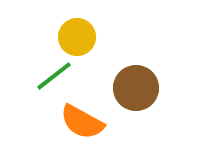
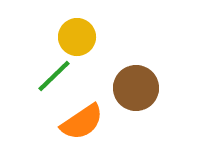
green line: rotated 6 degrees counterclockwise
orange semicircle: rotated 63 degrees counterclockwise
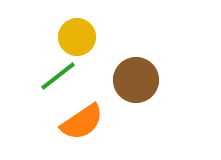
green line: moved 4 px right; rotated 6 degrees clockwise
brown circle: moved 8 px up
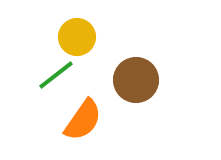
green line: moved 2 px left, 1 px up
orange semicircle: moved 1 px right, 2 px up; rotated 21 degrees counterclockwise
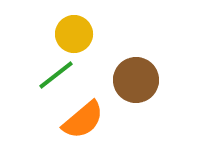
yellow circle: moved 3 px left, 3 px up
orange semicircle: rotated 15 degrees clockwise
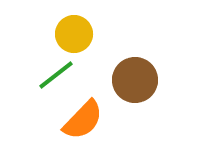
brown circle: moved 1 px left
orange semicircle: rotated 6 degrees counterclockwise
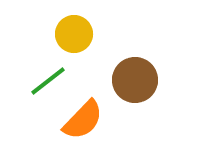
green line: moved 8 px left, 6 px down
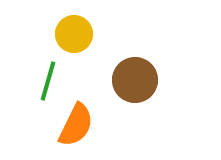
green line: rotated 36 degrees counterclockwise
orange semicircle: moved 7 px left, 5 px down; rotated 18 degrees counterclockwise
